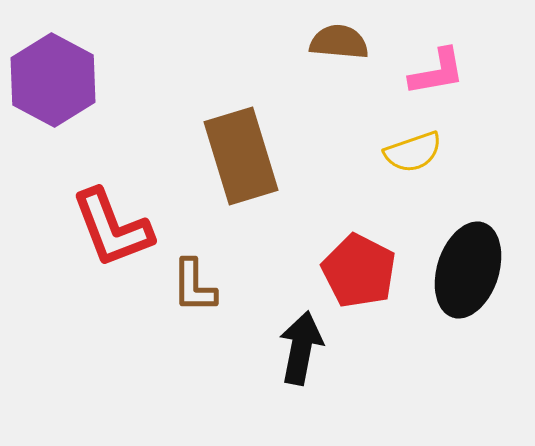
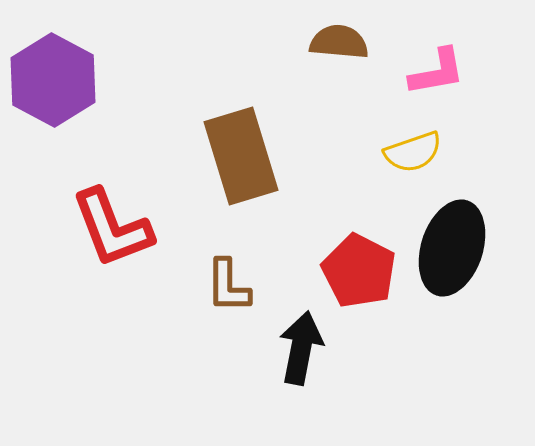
black ellipse: moved 16 px left, 22 px up
brown L-shape: moved 34 px right
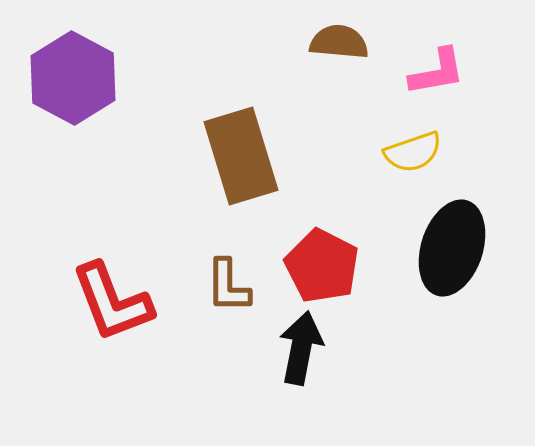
purple hexagon: moved 20 px right, 2 px up
red L-shape: moved 74 px down
red pentagon: moved 37 px left, 5 px up
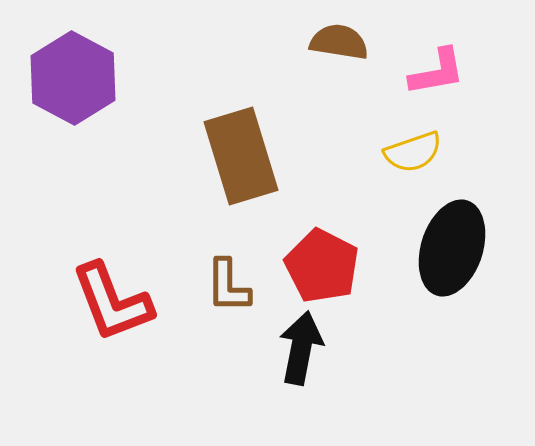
brown semicircle: rotated 4 degrees clockwise
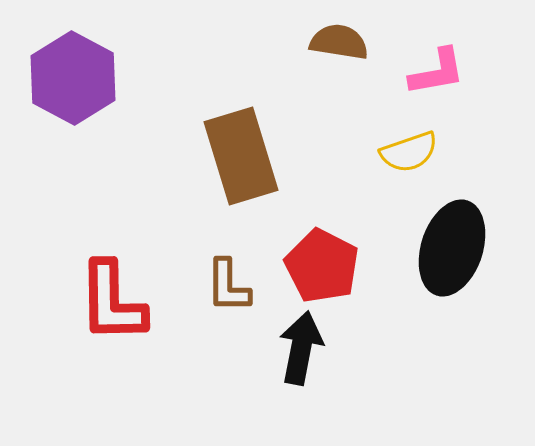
yellow semicircle: moved 4 px left
red L-shape: rotated 20 degrees clockwise
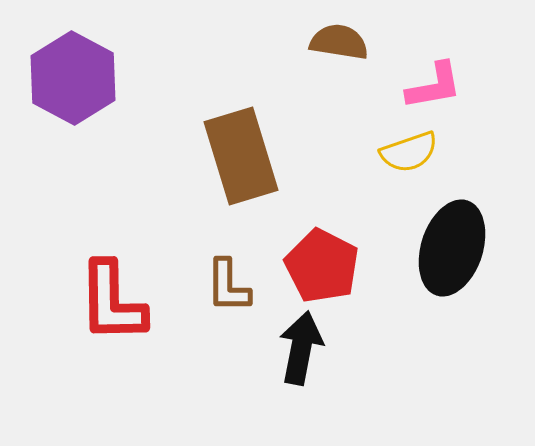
pink L-shape: moved 3 px left, 14 px down
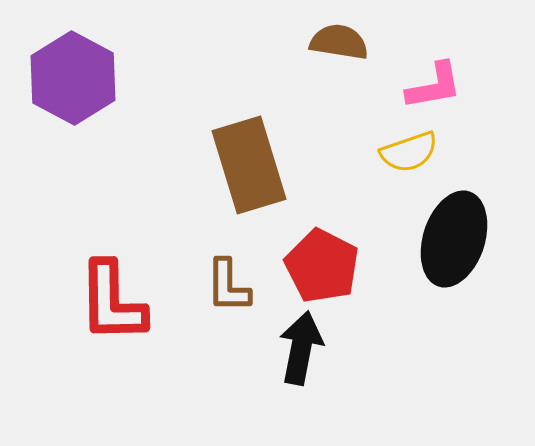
brown rectangle: moved 8 px right, 9 px down
black ellipse: moved 2 px right, 9 px up
